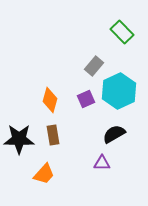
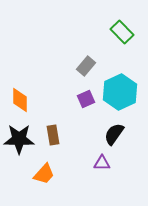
gray rectangle: moved 8 px left
cyan hexagon: moved 1 px right, 1 px down
orange diamond: moved 30 px left; rotated 15 degrees counterclockwise
black semicircle: rotated 25 degrees counterclockwise
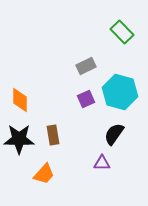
gray rectangle: rotated 24 degrees clockwise
cyan hexagon: rotated 20 degrees counterclockwise
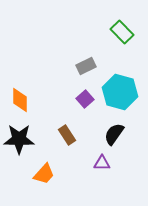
purple square: moved 1 px left; rotated 18 degrees counterclockwise
brown rectangle: moved 14 px right; rotated 24 degrees counterclockwise
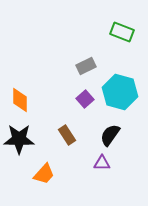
green rectangle: rotated 25 degrees counterclockwise
black semicircle: moved 4 px left, 1 px down
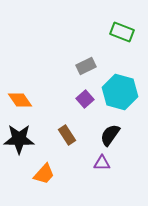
orange diamond: rotated 35 degrees counterclockwise
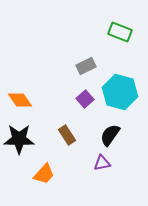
green rectangle: moved 2 px left
purple triangle: rotated 12 degrees counterclockwise
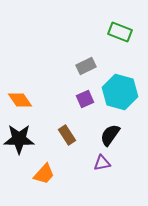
purple square: rotated 18 degrees clockwise
